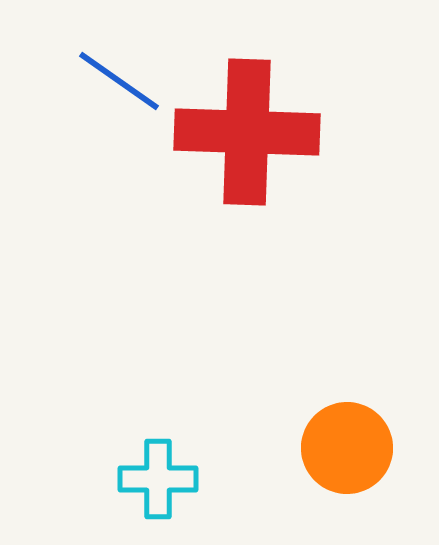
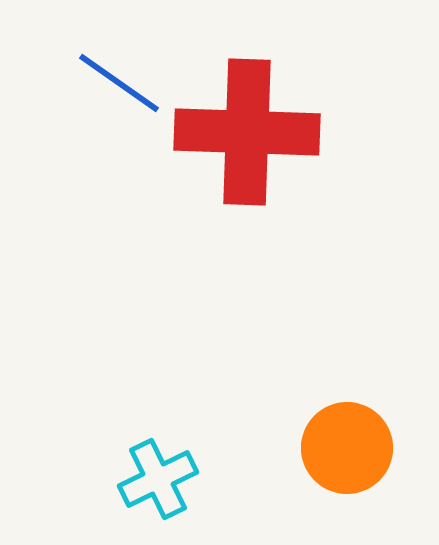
blue line: moved 2 px down
cyan cross: rotated 26 degrees counterclockwise
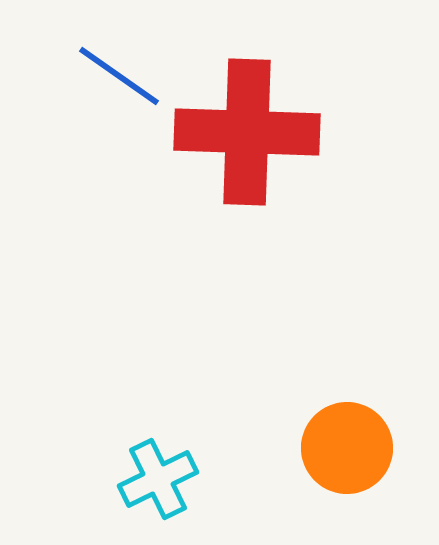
blue line: moved 7 px up
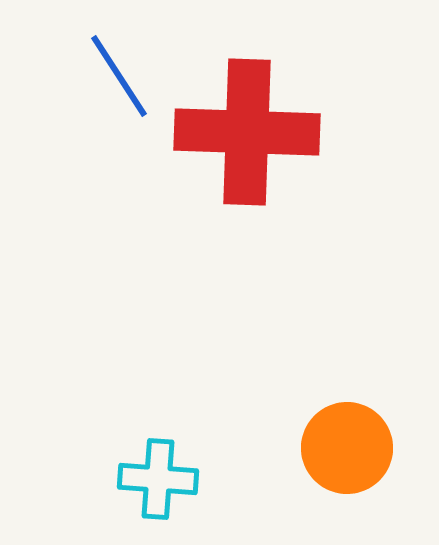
blue line: rotated 22 degrees clockwise
cyan cross: rotated 30 degrees clockwise
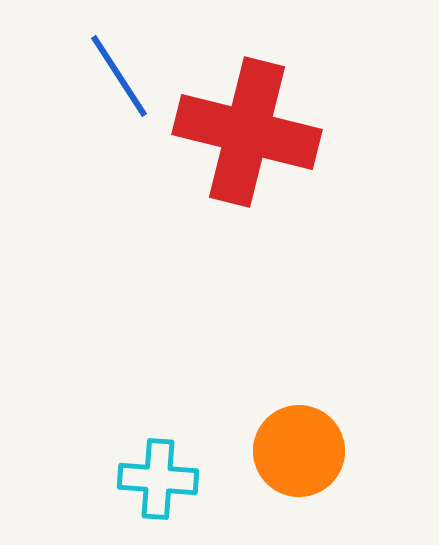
red cross: rotated 12 degrees clockwise
orange circle: moved 48 px left, 3 px down
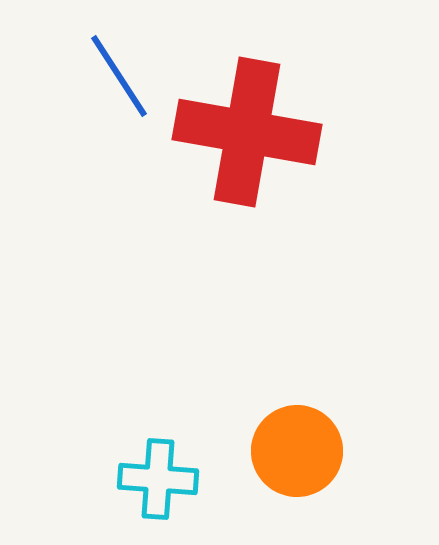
red cross: rotated 4 degrees counterclockwise
orange circle: moved 2 px left
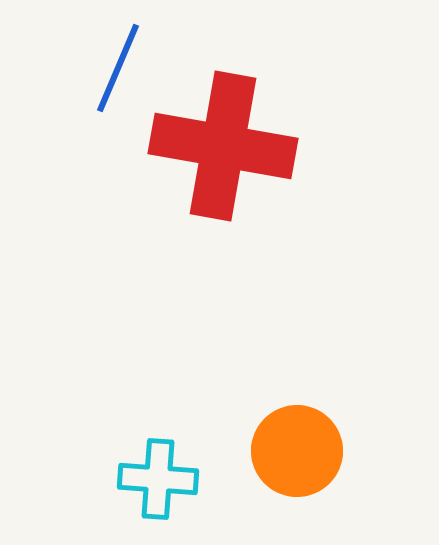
blue line: moved 1 px left, 8 px up; rotated 56 degrees clockwise
red cross: moved 24 px left, 14 px down
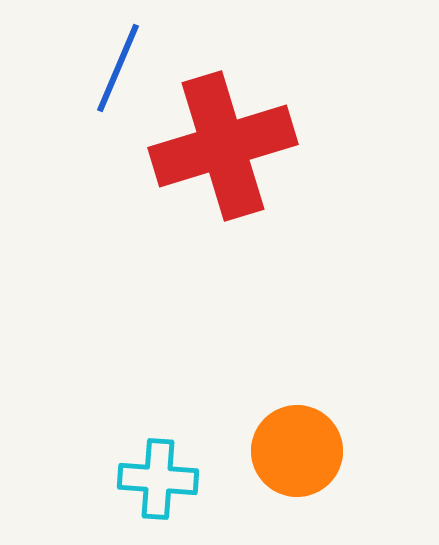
red cross: rotated 27 degrees counterclockwise
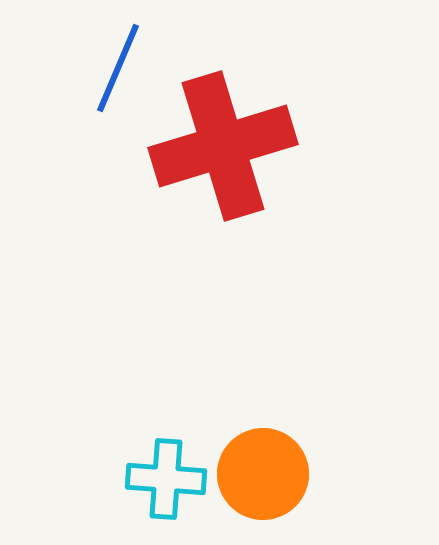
orange circle: moved 34 px left, 23 px down
cyan cross: moved 8 px right
